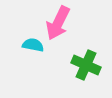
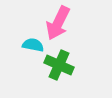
green cross: moved 27 px left
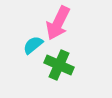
cyan semicircle: rotated 50 degrees counterclockwise
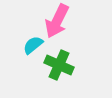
pink arrow: moved 1 px left, 2 px up
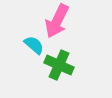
cyan semicircle: moved 1 px right; rotated 80 degrees clockwise
